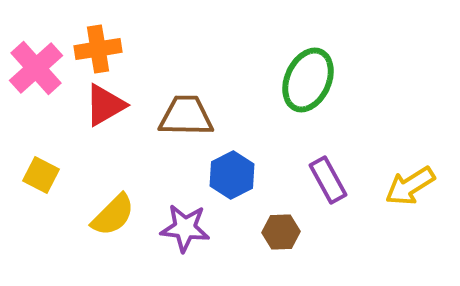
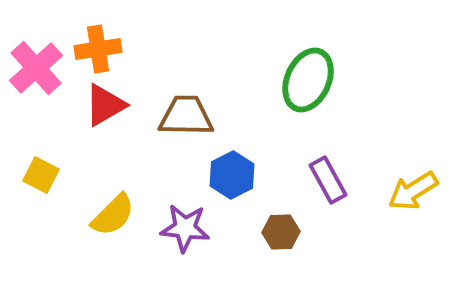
yellow arrow: moved 3 px right, 5 px down
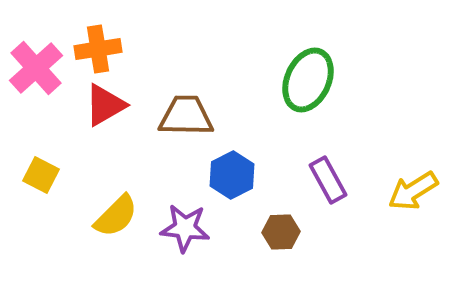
yellow semicircle: moved 3 px right, 1 px down
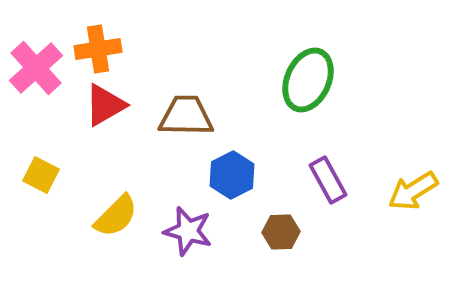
purple star: moved 3 px right, 3 px down; rotated 9 degrees clockwise
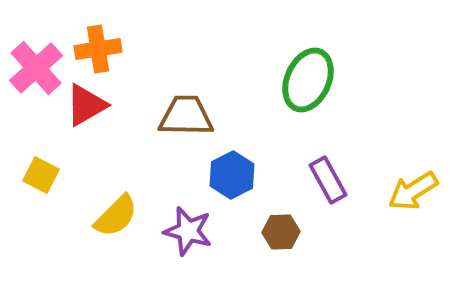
red triangle: moved 19 px left
